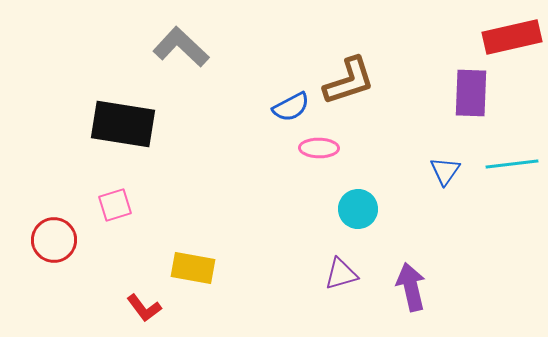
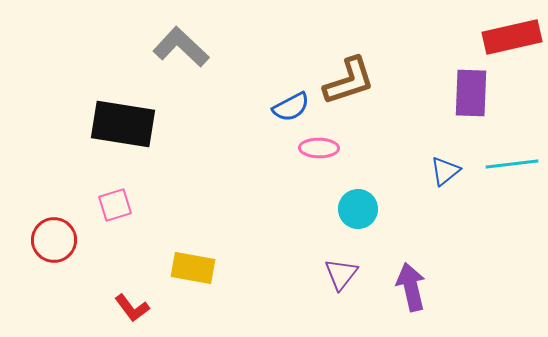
blue triangle: rotated 16 degrees clockwise
purple triangle: rotated 36 degrees counterclockwise
red L-shape: moved 12 px left
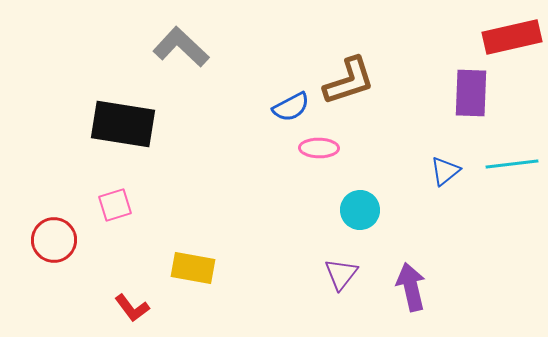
cyan circle: moved 2 px right, 1 px down
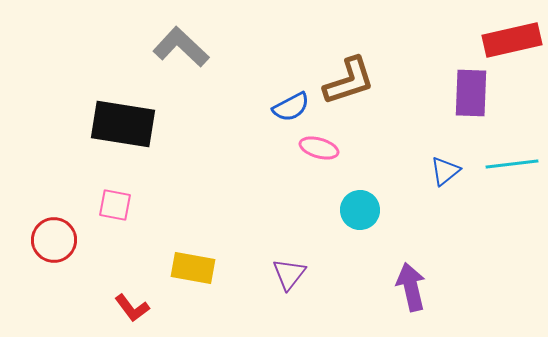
red rectangle: moved 3 px down
pink ellipse: rotated 15 degrees clockwise
pink square: rotated 28 degrees clockwise
purple triangle: moved 52 px left
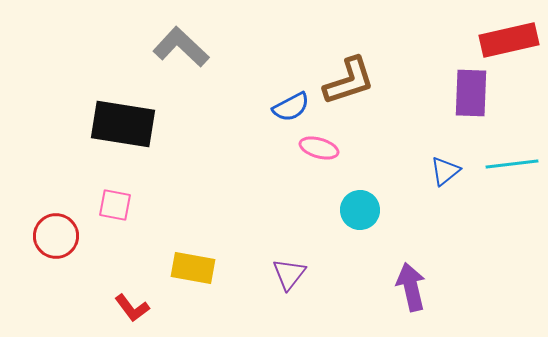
red rectangle: moved 3 px left
red circle: moved 2 px right, 4 px up
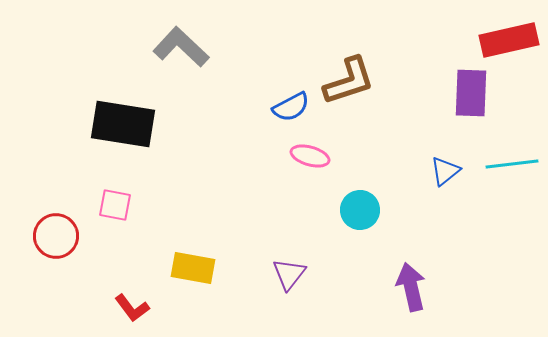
pink ellipse: moved 9 px left, 8 px down
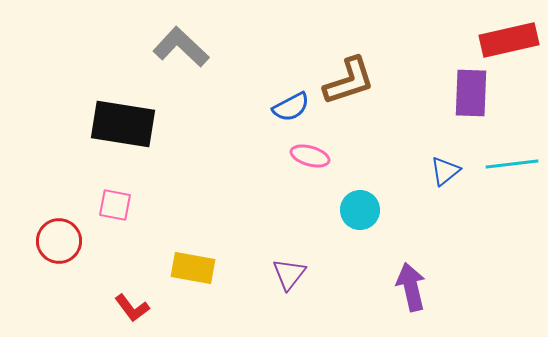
red circle: moved 3 px right, 5 px down
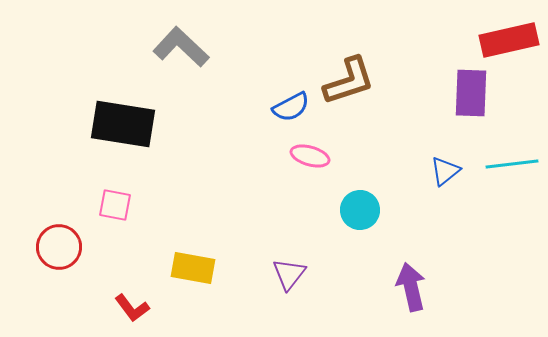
red circle: moved 6 px down
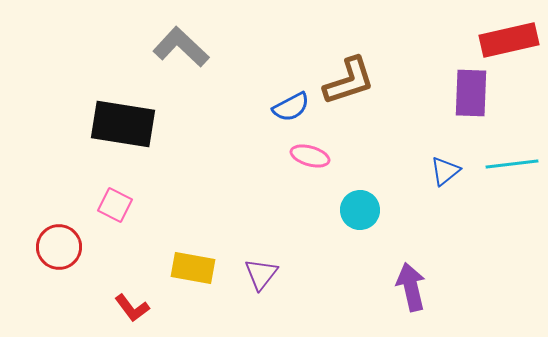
pink square: rotated 16 degrees clockwise
purple triangle: moved 28 px left
